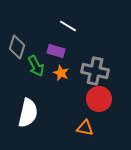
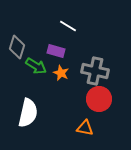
green arrow: rotated 30 degrees counterclockwise
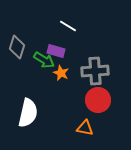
green arrow: moved 8 px right, 6 px up
gray cross: rotated 16 degrees counterclockwise
red circle: moved 1 px left, 1 px down
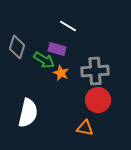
purple rectangle: moved 1 px right, 2 px up
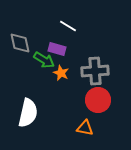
gray diamond: moved 3 px right, 4 px up; rotated 30 degrees counterclockwise
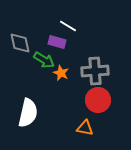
purple rectangle: moved 7 px up
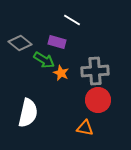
white line: moved 4 px right, 6 px up
gray diamond: rotated 40 degrees counterclockwise
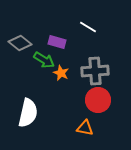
white line: moved 16 px right, 7 px down
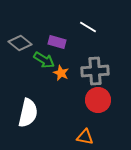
orange triangle: moved 9 px down
